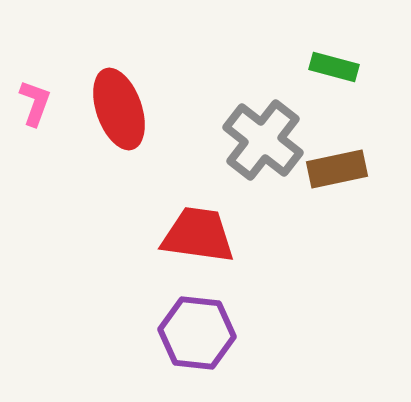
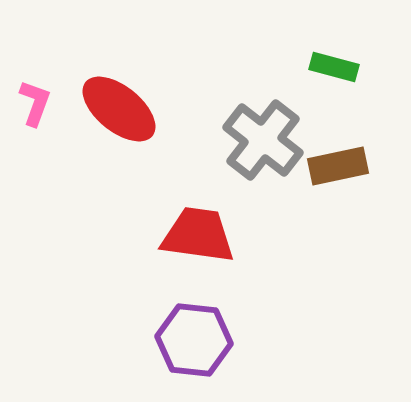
red ellipse: rotated 32 degrees counterclockwise
brown rectangle: moved 1 px right, 3 px up
purple hexagon: moved 3 px left, 7 px down
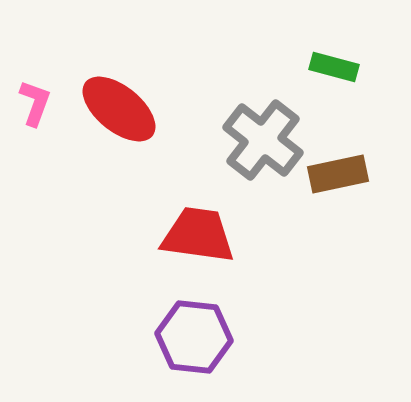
brown rectangle: moved 8 px down
purple hexagon: moved 3 px up
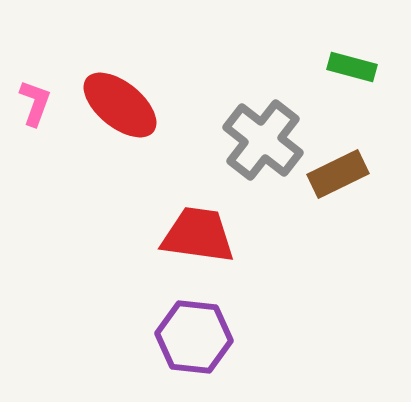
green rectangle: moved 18 px right
red ellipse: moved 1 px right, 4 px up
brown rectangle: rotated 14 degrees counterclockwise
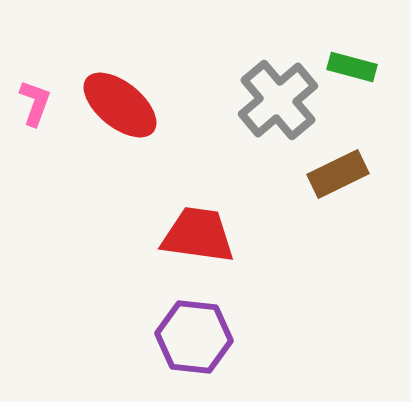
gray cross: moved 15 px right, 40 px up; rotated 12 degrees clockwise
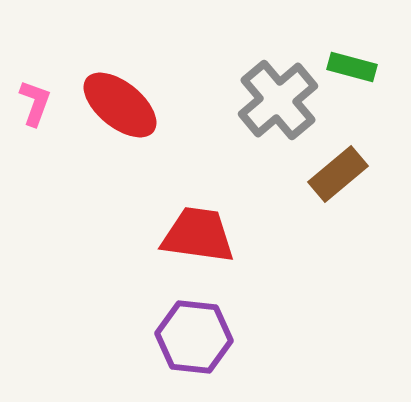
brown rectangle: rotated 14 degrees counterclockwise
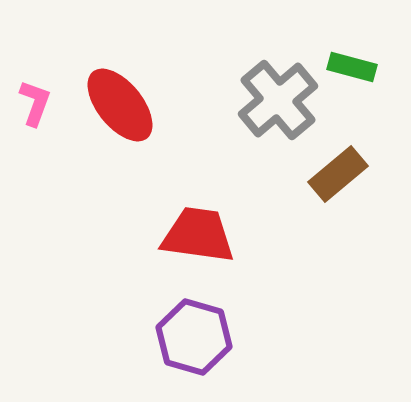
red ellipse: rotated 12 degrees clockwise
purple hexagon: rotated 10 degrees clockwise
